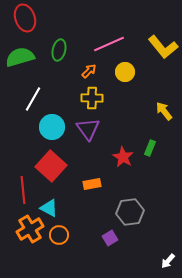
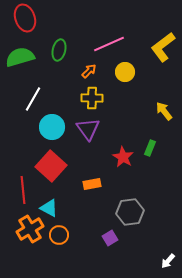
yellow L-shape: rotated 92 degrees clockwise
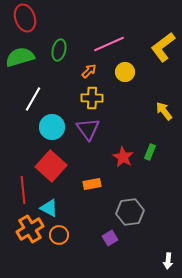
green rectangle: moved 4 px down
white arrow: rotated 35 degrees counterclockwise
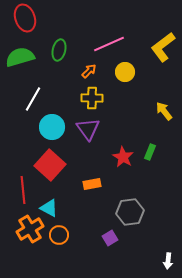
red square: moved 1 px left, 1 px up
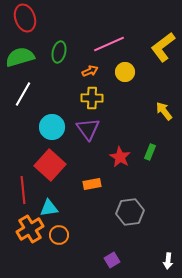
green ellipse: moved 2 px down
orange arrow: moved 1 px right; rotated 21 degrees clockwise
white line: moved 10 px left, 5 px up
red star: moved 3 px left
cyan triangle: rotated 36 degrees counterclockwise
purple square: moved 2 px right, 22 px down
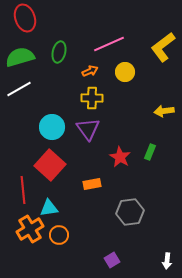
white line: moved 4 px left, 5 px up; rotated 30 degrees clockwise
yellow arrow: rotated 60 degrees counterclockwise
white arrow: moved 1 px left
